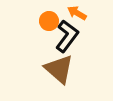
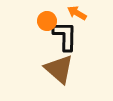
orange circle: moved 2 px left
black L-shape: moved 2 px left; rotated 36 degrees counterclockwise
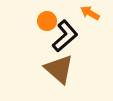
orange arrow: moved 13 px right
black L-shape: rotated 48 degrees clockwise
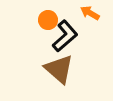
orange circle: moved 1 px right, 1 px up
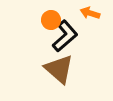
orange arrow: rotated 12 degrees counterclockwise
orange circle: moved 3 px right
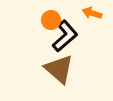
orange arrow: moved 2 px right
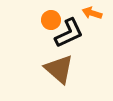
black L-shape: moved 4 px right, 3 px up; rotated 16 degrees clockwise
